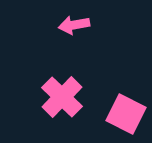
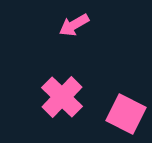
pink arrow: rotated 20 degrees counterclockwise
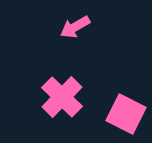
pink arrow: moved 1 px right, 2 px down
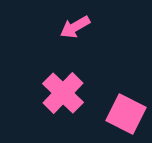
pink cross: moved 1 px right, 4 px up
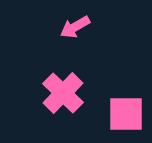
pink square: rotated 27 degrees counterclockwise
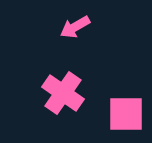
pink cross: rotated 9 degrees counterclockwise
